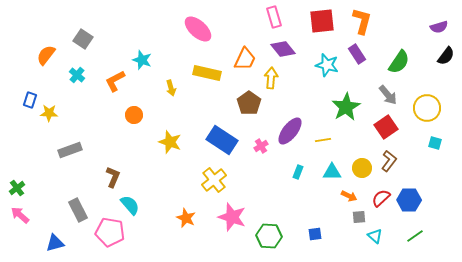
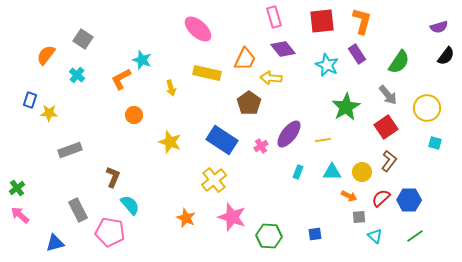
cyan star at (327, 65): rotated 10 degrees clockwise
yellow arrow at (271, 78): rotated 90 degrees counterclockwise
orange L-shape at (115, 81): moved 6 px right, 2 px up
purple ellipse at (290, 131): moved 1 px left, 3 px down
yellow circle at (362, 168): moved 4 px down
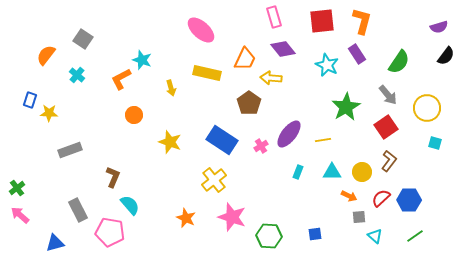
pink ellipse at (198, 29): moved 3 px right, 1 px down
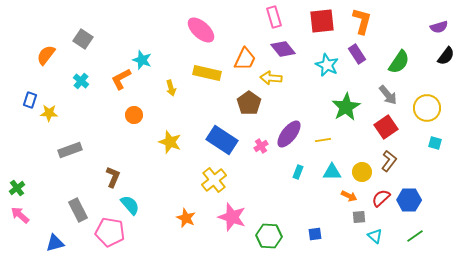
cyan cross at (77, 75): moved 4 px right, 6 px down
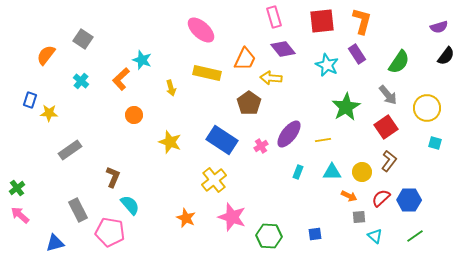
orange L-shape at (121, 79): rotated 15 degrees counterclockwise
gray rectangle at (70, 150): rotated 15 degrees counterclockwise
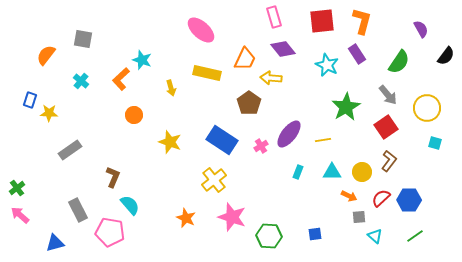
purple semicircle at (439, 27): moved 18 px left, 2 px down; rotated 102 degrees counterclockwise
gray square at (83, 39): rotated 24 degrees counterclockwise
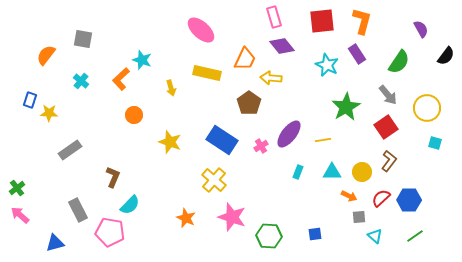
purple diamond at (283, 49): moved 1 px left, 3 px up
yellow cross at (214, 180): rotated 10 degrees counterclockwise
cyan semicircle at (130, 205): rotated 85 degrees clockwise
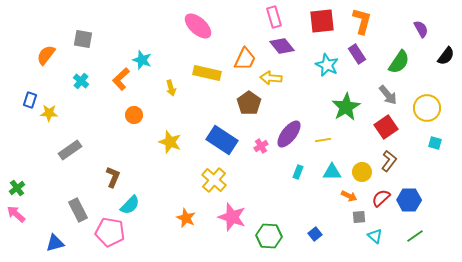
pink ellipse at (201, 30): moved 3 px left, 4 px up
pink arrow at (20, 215): moved 4 px left, 1 px up
blue square at (315, 234): rotated 32 degrees counterclockwise
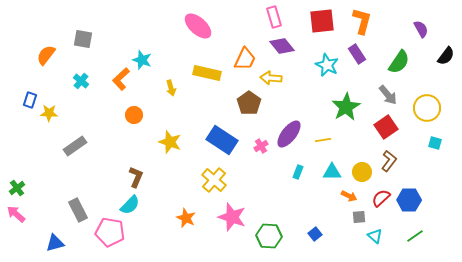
gray rectangle at (70, 150): moved 5 px right, 4 px up
brown L-shape at (113, 177): moved 23 px right
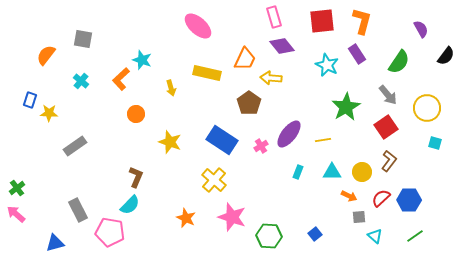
orange circle at (134, 115): moved 2 px right, 1 px up
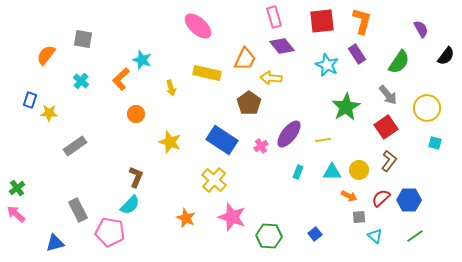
yellow circle at (362, 172): moved 3 px left, 2 px up
